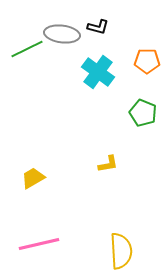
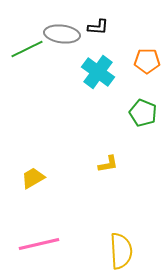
black L-shape: rotated 10 degrees counterclockwise
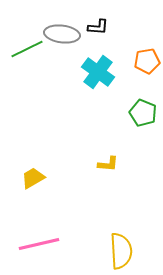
orange pentagon: rotated 10 degrees counterclockwise
yellow L-shape: rotated 15 degrees clockwise
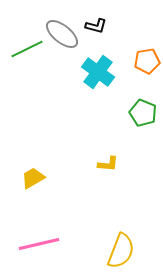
black L-shape: moved 2 px left, 1 px up; rotated 10 degrees clockwise
gray ellipse: rotated 32 degrees clockwise
yellow semicircle: rotated 24 degrees clockwise
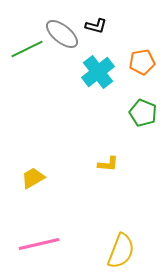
orange pentagon: moved 5 px left, 1 px down
cyan cross: rotated 16 degrees clockwise
